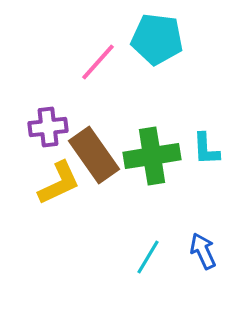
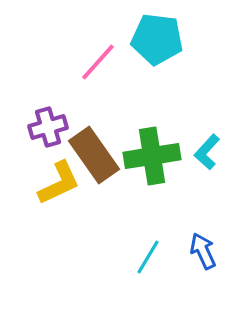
purple cross: rotated 9 degrees counterclockwise
cyan L-shape: moved 1 px right, 3 px down; rotated 45 degrees clockwise
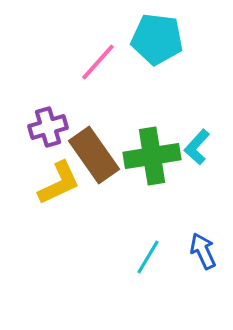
cyan L-shape: moved 10 px left, 5 px up
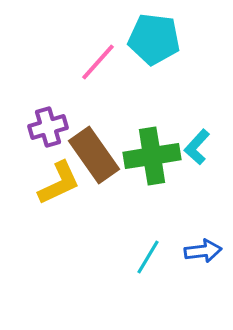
cyan pentagon: moved 3 px left
blue arrow: rotated 108 degrees clockwise
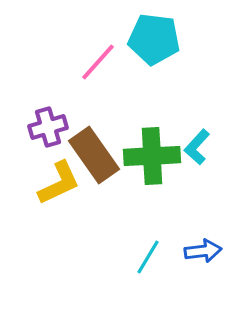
green cross: rotated 6 degrees clockwise
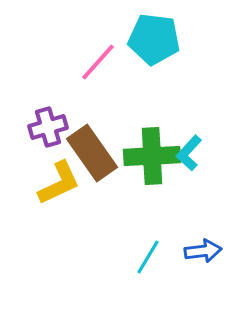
cyan L-shape: moved 8 px left, 6 px down
brown rectangle: moved 2 px left, 2 px up
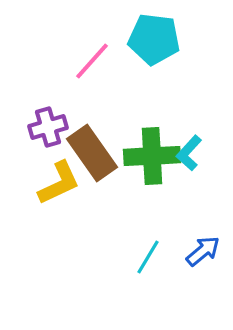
pink line: moved 6 px left, 1 px up
blue arrow: rotated 33 degrees counterclockwise
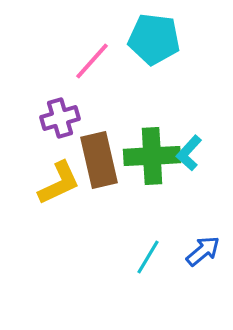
purple cross: moved 12 px right, 9 px up
brown rectangle: moved 7 px right, 7 px down; rotated 22 degrees clockwise
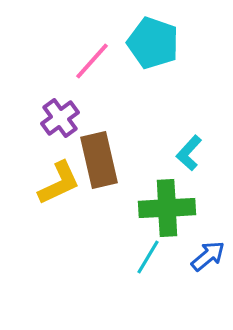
cyan pentagon: moved 1 px left, 4 px down; rotated 12 degrees clockwise
purple cross: rotated 21 degrees counterclockwise
green cross: moved 15 px right, 52 px down
blue arrow: moved 5 px right, 5 px down
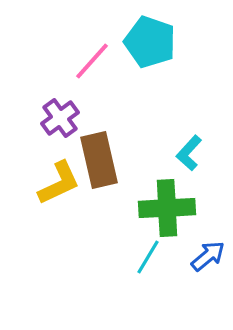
cyan pentagon: moved 3 px left, 1 px up
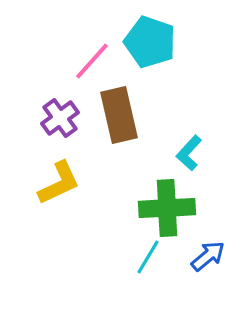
brown rectangle: moved 20 px right, 45 px up
